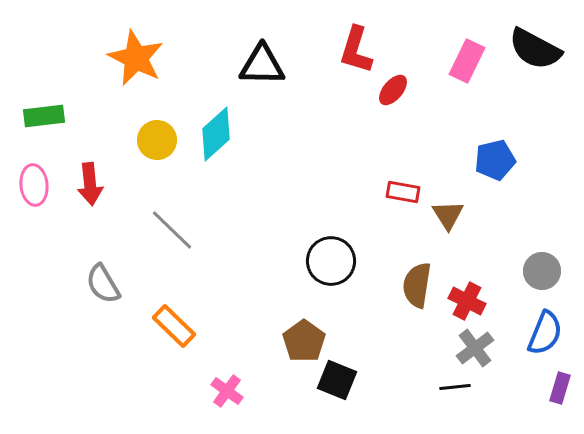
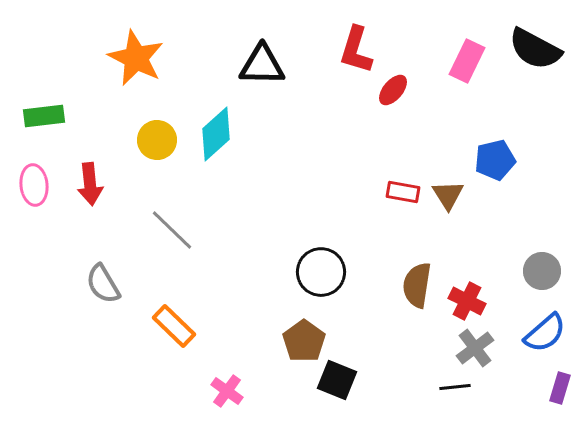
brown triangle: moved 20 px up
black circle: moved 10 px left, 11 px down
blue semicircle: rotated 27 degrees clockwise
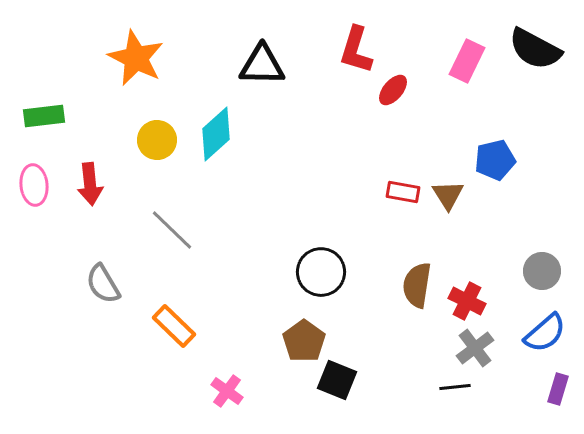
purple rectangle: moved 2 px left, 1 px down
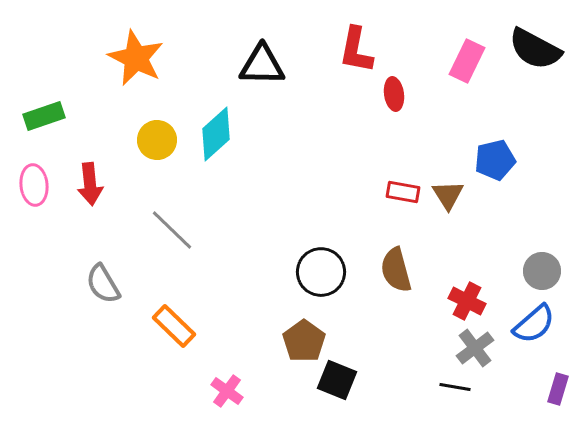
red L-shape: rotated 6 degrees counterclockwise
red ellipse: moved 1 px right, 4 px down; rotated 48 degrees counterclockwise
green rectangle: rotated 12 degrees counterclockwise
brown semicircle: moved 21 px left, 15 px up; rotated 24 degrees counterclockwise
blue semicircle: moved 11 px left, 9 px up
black line: rotated 16 degrees clockwise
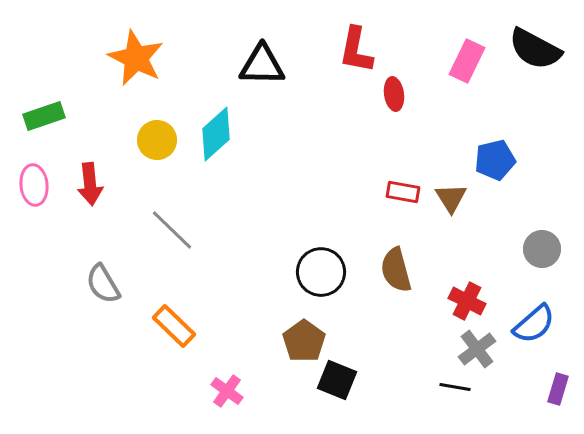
brown triangle: moved 3 px right, 3 px down
gray circle: moved 22 px up
gray cross: moved 2 px right, 1 px down
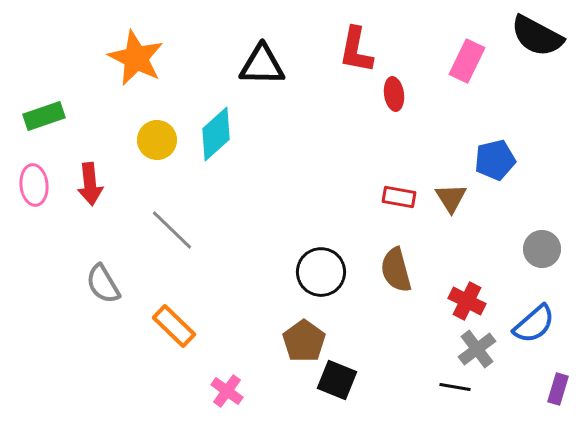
black semicircle: moved 2 px right, 13 px up
red rectangle: moved 4 px left, 5 px down
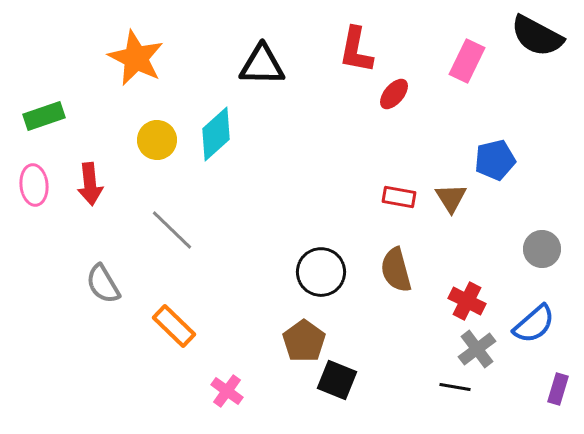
red ellipse: rotated 48 degrees clockwise
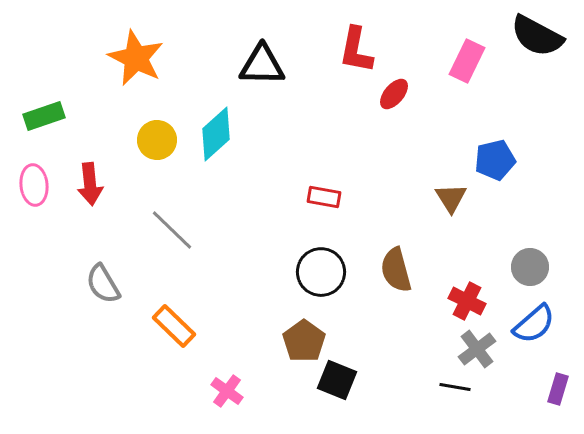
red rectangle: moved 75 px left
gray circle: moved 12 px left, 18 px down
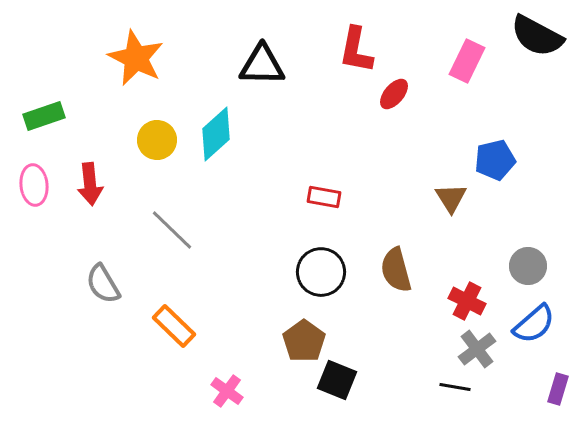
gray circle: moved 2 px left, 1 px up
